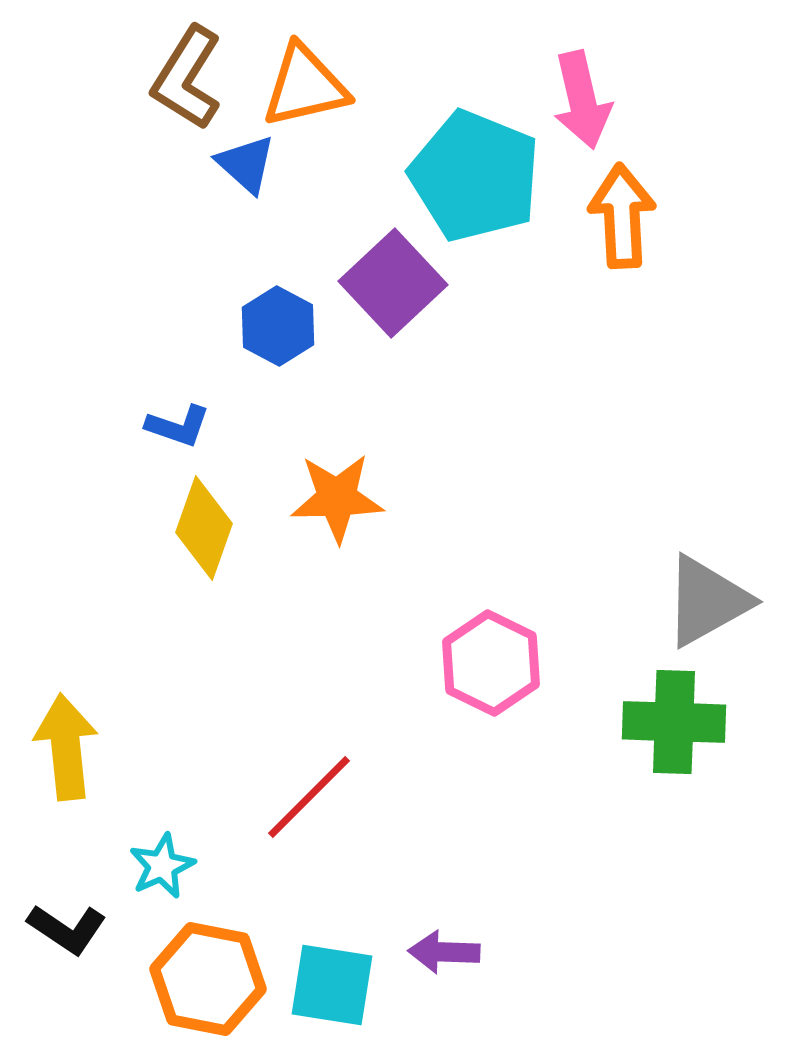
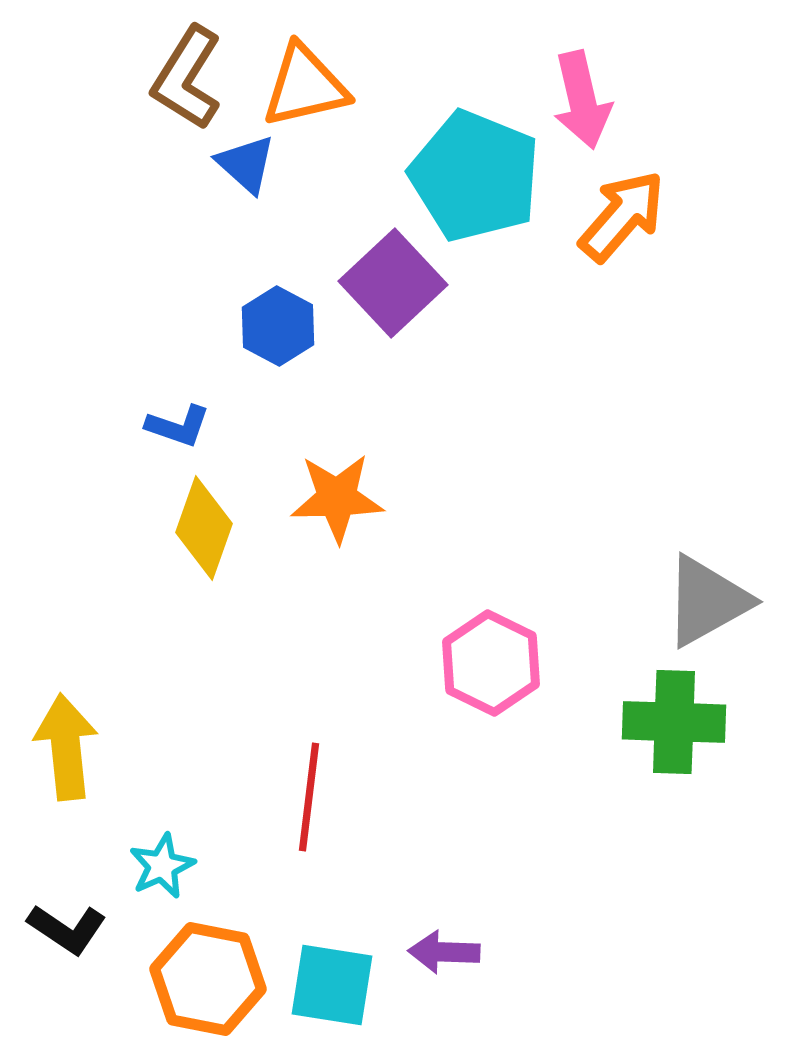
orange arrow: rotated 44 degrees clockwise
red line: rotated 38 degrees counterclockwise
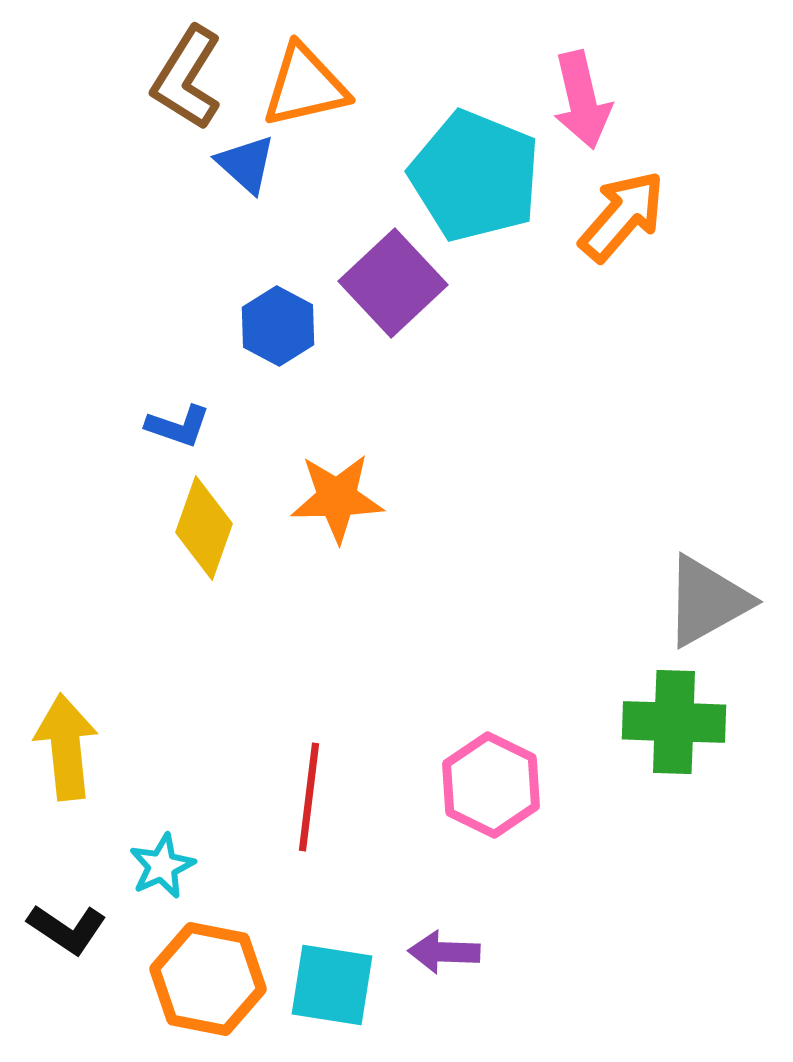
pink hexagon: moved 122 px down
